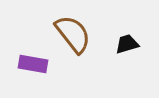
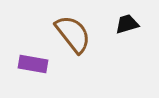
black trapezoid: moved 20 px up
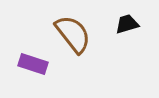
purple rectangle: rotated 8 degrees clockwise
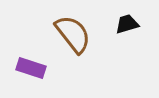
purple rectangle: moved 2 px left, 4 px down
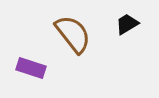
black trapezoid: rotated 15 degrees counterclockwise
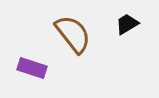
purple rectangle: moved 1 px right
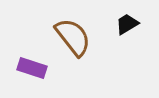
brown semicircle: moved 3 px down
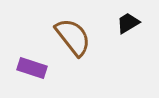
black trapezoid: moved 1 px right, 1 px up
